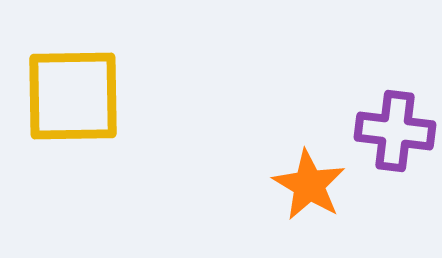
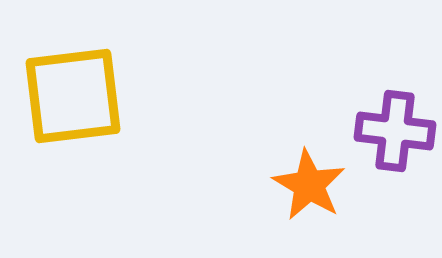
yellow square: rotated 6 degrees counterclockwise
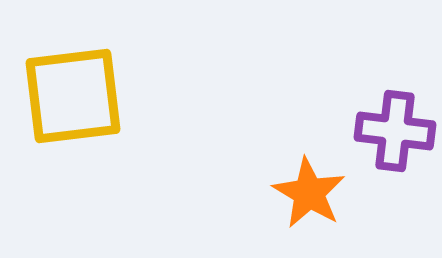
orange star: moved 8 px down
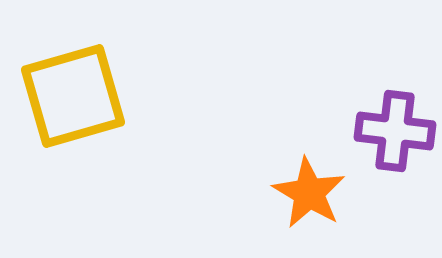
yellow square: rotated 9 degrees counterclockwise
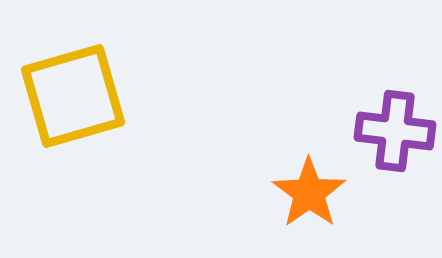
orange star: rotated 6 degrees clockwise
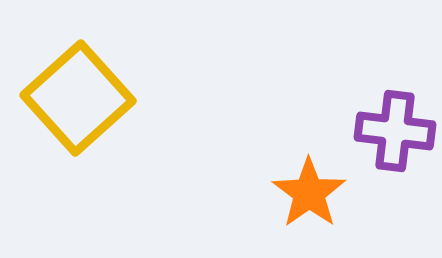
yellow square: moved 5 px right, 2 px down; rotated 26 degrees counterclockwise
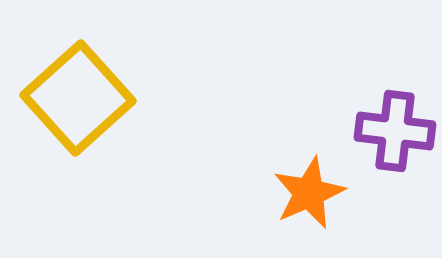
orange star: rotated 12 degrees clockwise
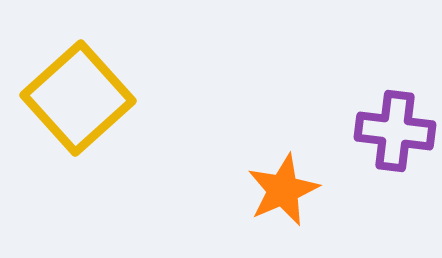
orange star: moved 26 px left, 3 px up
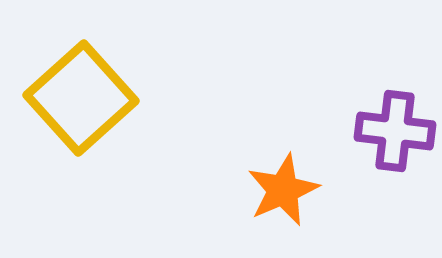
yellow square: moved 3 px right
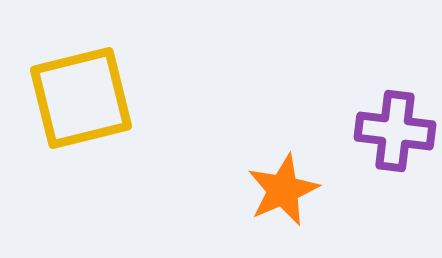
yellow square: rotated 28 degrees clockwise
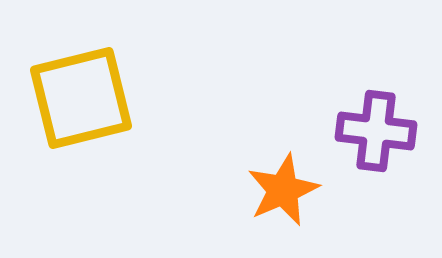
purple cross: moved 19 px left
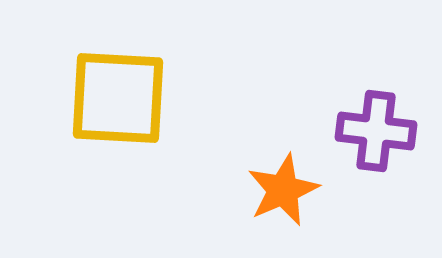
yellow square: moved 37 px right; rotated 17 degrees clockwise
